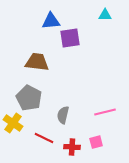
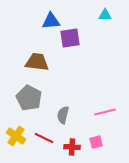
yellow cross: moved 3 px right, 13 px down
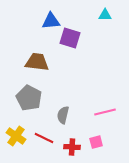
purple square: rotated 25 degrees clockwise
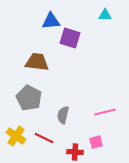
red cross: moved 3 px right, 5 px down
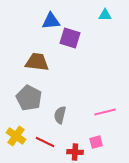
gray semicircle: moved 3 px left
red line: moved 1 px right, 4 px down
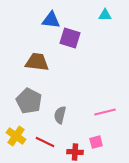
blue triangle: moved 1 px up; rotated 12 degrees clockwise
gray pentagon: moved 3 px down
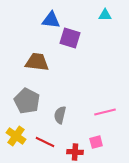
gray pentagon: moved 2 px left
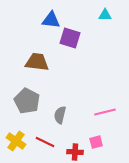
yellow cross: moved 5 px down
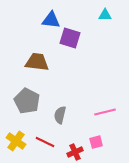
red cross: rotated 28 degrees counterclockwise
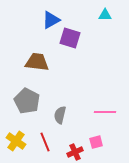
blue triangle: rotated 36 degrees counterclockwise
pink line: rotated 15 degrees clockwise
red line: rotated 42 degrees clockwise
